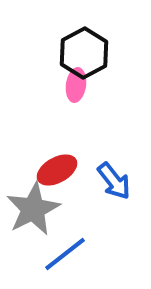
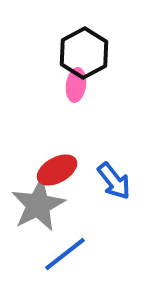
gray star: moved 5 px right, 4 px up
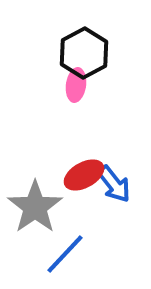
red ellipse: moved 27 px right, 5 px down
blue arrow: moved 3 px down
gray star: moved 3 px left, 2 px down; rotated 8 degrees counterclockwise
blue line: rotated 9 degrees counterclockwise
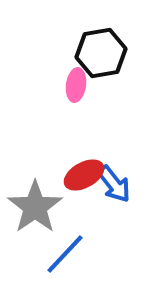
black hexagon: moved 17 px right; rotated 18 degrees clockwise
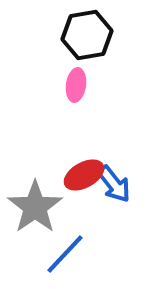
black hexagon: moved 14 px left, 18 px up
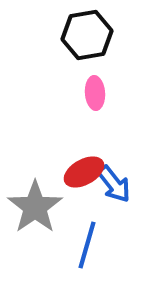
pink ellipse: moved 19 px right, 8 px down; rotated 12 degrees counterclockwise
red ellipse: moved 3 px up
blue line: moved 22 px right, 9 px up; rotated 27 degrees counterclockwise
